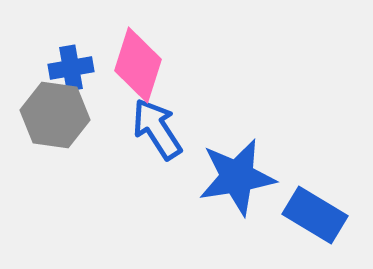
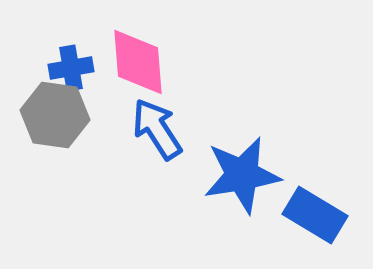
pink diamond: moved 3 px up; rotated 22 degrees counterclockwise
blue star: moved 5 px right, 2 px up
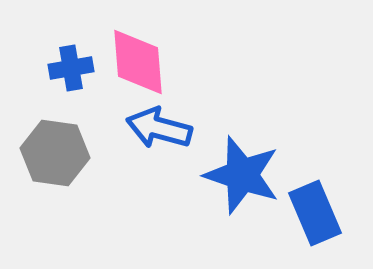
gray hexagon: moved 38 px down
blue arrow: moved 2 px right, 1 px up; rotated 42 degrees counterclockwise
blue star: rotated 28 degrees clockwise
blue rectangle: moved 2 px up; rotated 36 degrees clockwise
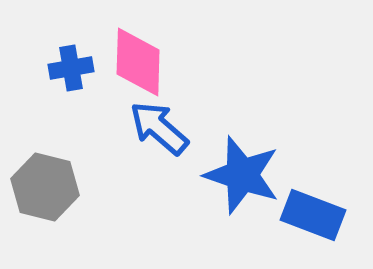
pink diamond: rotated 6 degrees clockwise
blue arrow: rotated 26 degrees clockwise
gray hexagon: moved 10 px left, 34 px down; rotated 6 degrees clockwise
blue rectangle: moved 2 px left, 2 px down; rotated 46 degrees counterclockwise
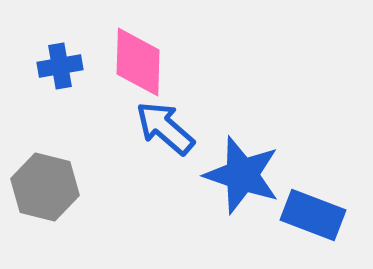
blue cross: moved 11 px left, 2 px up
blue arrow: moved 6 px right
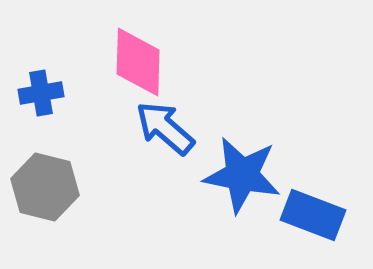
blue cross: moved 19 px left, 27 px down
blue star: rotated 8 degrees counterclockwise
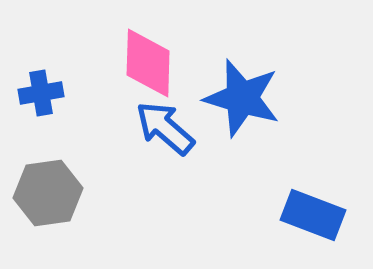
pink diamond: moved 10 px right, 1 px down
blue star: moved 77 px up; rotated 6 degrees clockwise
gray hexagon: moved 3 px right, 6 px down; rotated 22 degrees counterclockwise
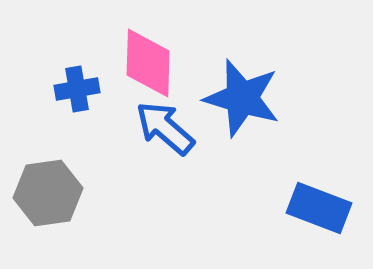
blue cross: moved 36 px right, 4 px up
blue rectangle: moved 6 px right, 7 px up
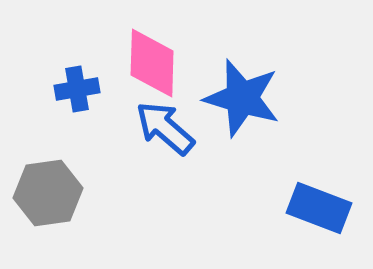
pink diamond: moved 4 px right
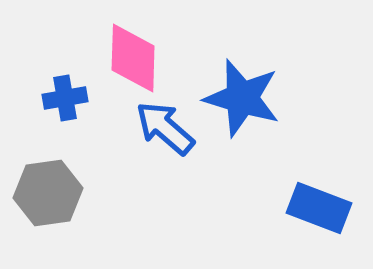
pink diamond: moved 19 px left, 5 px up
blue cross: moved 12 px left, 9 px down
